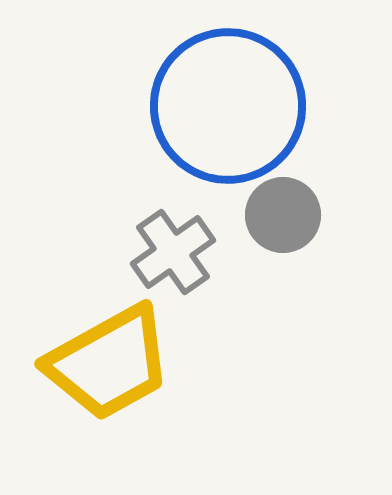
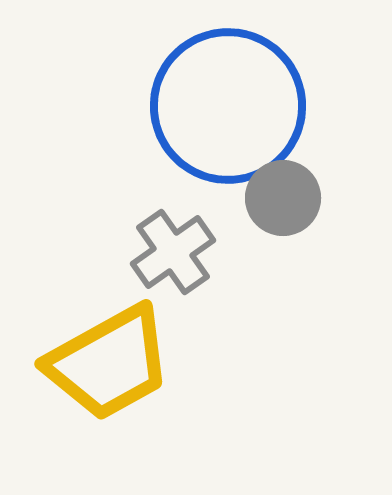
gray circle: moved 17 px up
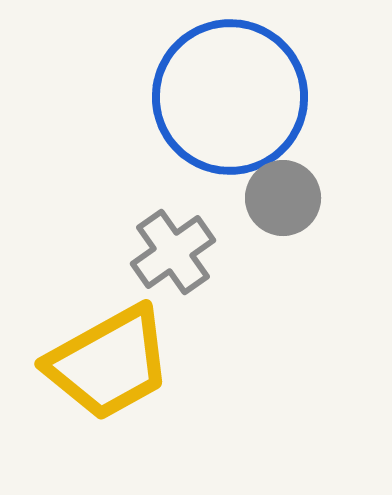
blue circle: moved 2 px right, 9 px up
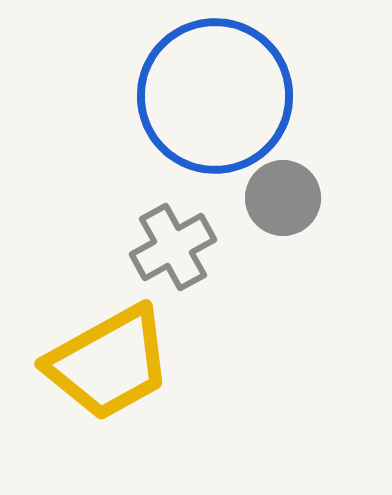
blue circle: moved 15 px left, 1 px up
gray cross: moved 5 px up; rotated 6 degrees clockwise
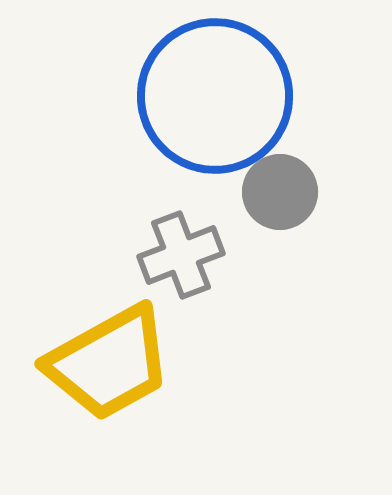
gray circle: moved 3 px left, 6 px up
gray cross: moved 8 px right, 8 px down; rotated 8 degrees clockwise
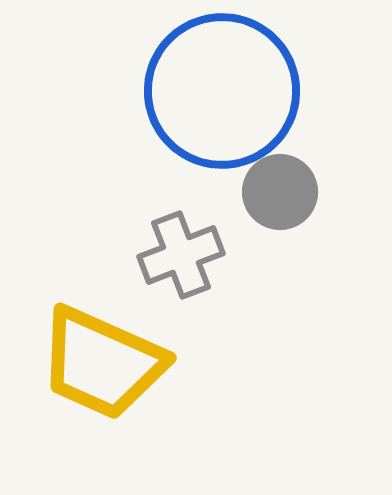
blue circle: moved 7 px right, 5 px up
yellow trapezoid: moved 7 px left; rotated 53 degrees clockwise
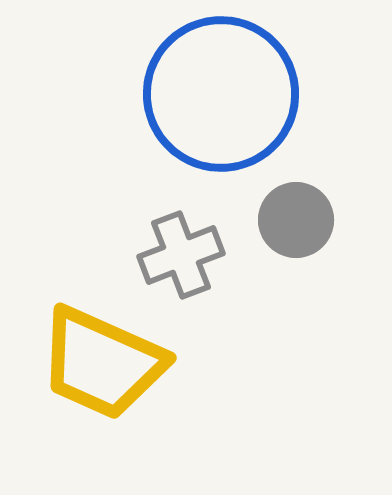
blue circle: moved 1 px left, 3 px down
gray circle: moved 16 px right, 28 px down
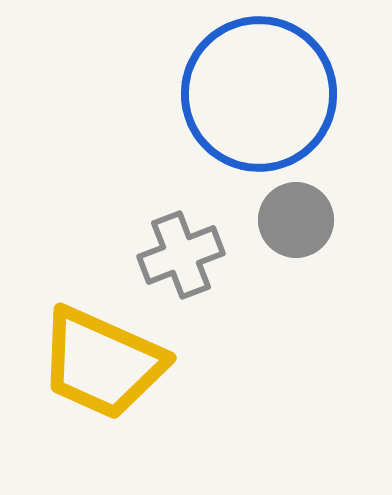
blue circle: moved 38 px right
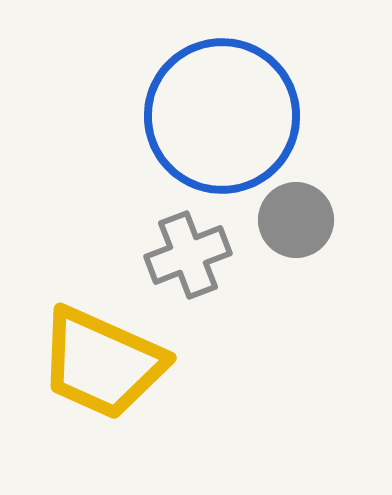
blue circle: moved 37 px left, 22 px down
gray cross: moved 7 px right
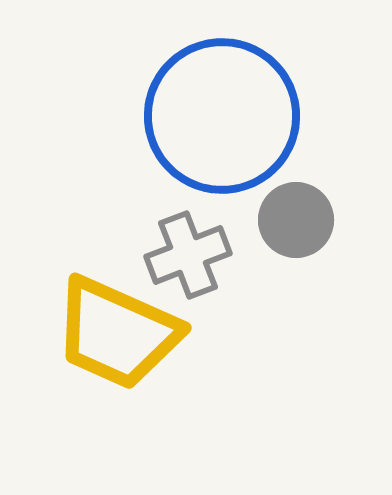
yellow trapezoid: moved 15 px right, 30 px up
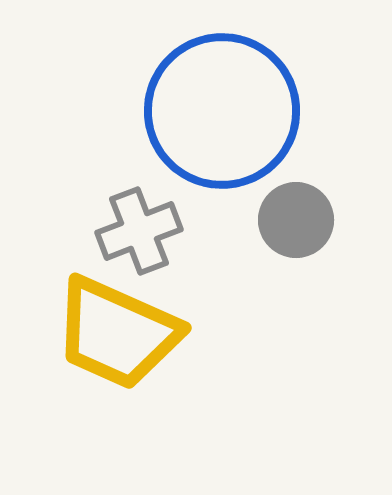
blue circle: moved 5 px up
gray cross: moved 49 px left, 24 px up
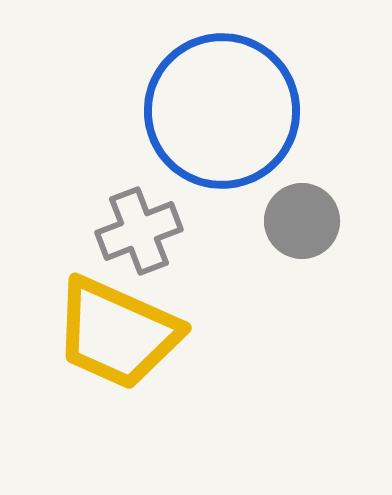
gray circle: moved 6 px right, 1 px down
